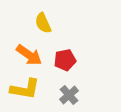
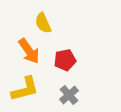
orange arrow: moved 4 px up; rotated 20 degrees clockwise
yellow L-shape: rotated 24 degrees counterclockwise
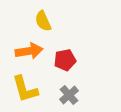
yellow semicircle: moved 2 px up
orange arrow: rotated 64 degrees counterclockwise
yellow L-shape: rotated 88 degrees clockwise
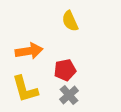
yellow semicircle: moved 27 px right
red pentagon: moved 10 px down
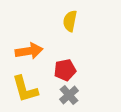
yellow semicircle: rotated 35 degrees clockwise
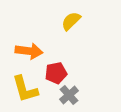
yellow semicircle: moved 1 px right; rotated 35 degrees clockwise
orange arrow: rotated 16 degrees clockwise
red pentagon: moved 9 px left, 3 px down
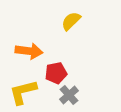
yellow L-shape: moved 2 px left, 3 px down; rotated 92 degrees clockwise
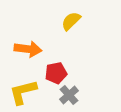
orange arrow: moved 1 px left, 2 px up
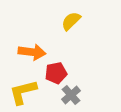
orange arrow: moved 4 px right, 3 px down
gray cross: moved 2 px right
